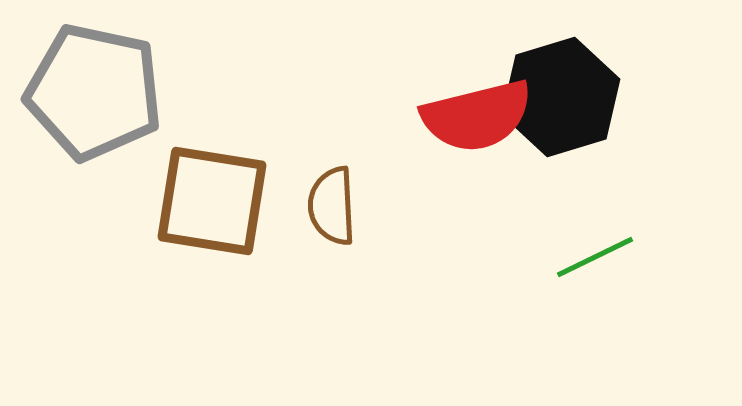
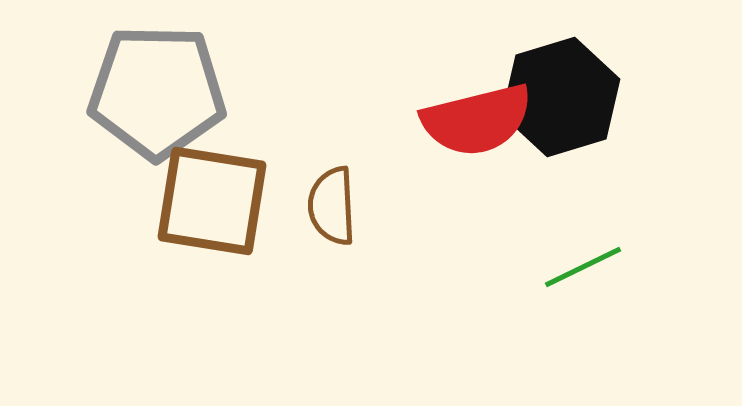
gray pentagon: moved 63 px right; rotated 11 degrees counterclockwise
red semicircle: moved 4 px down
green line: moved 12 px left, 10 px down
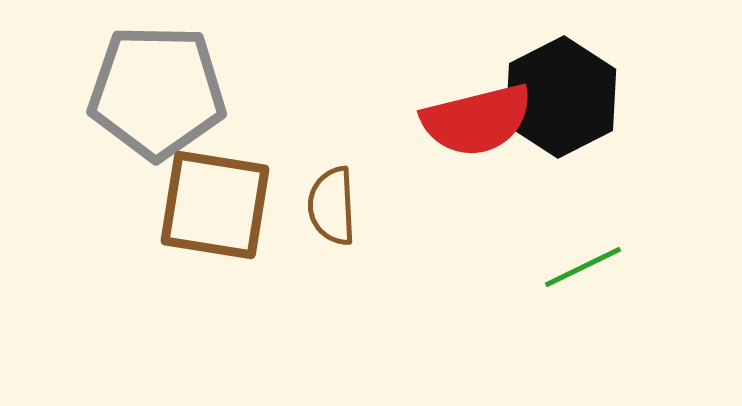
black hexagon: rotated 10 degrees counterclockwise
brown square: moved 3 px right, 4 px down
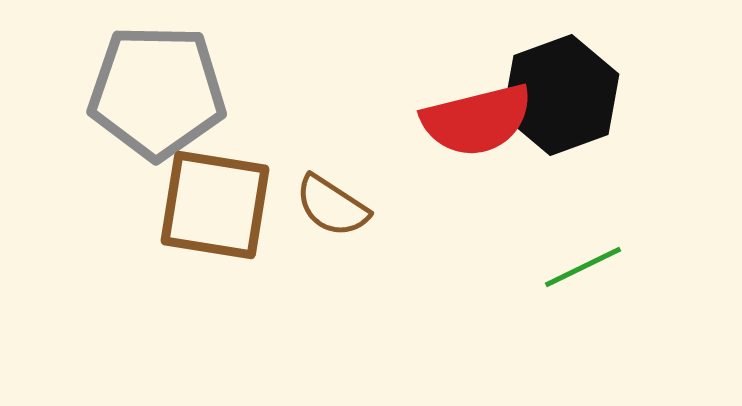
black hexagon: moved 2 px up; rotated 7 degrees clockwise
brown semicircle: rotated 54 degrees counterclockwise
